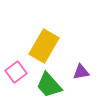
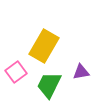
green trapezoid: rotated 68 degrees clockwise
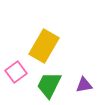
purple triangle: moved 3 px right, 13 px down
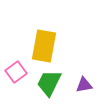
yellow rectangle: rotated 20 degrees counterclockwise
green trapezoid: moved 2 px up
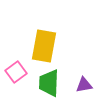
green trapezoid: rotated 24 degrees counterclockwise
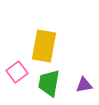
pink square: moved 1 px right
green trapezoid: rotated 8 degrees clockwise
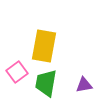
green trapezoid: moved 3 px left
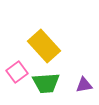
yellow rectangle: rotated 52 degrees counterclockwise
green trapezoid: rotated 104 degrees counterclockwise
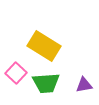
yellow rectangle: rotated 16 degrees counterclockwise
pink square: moved 1 px left, 1 px down; rotated 10 degrees counterclockwise
